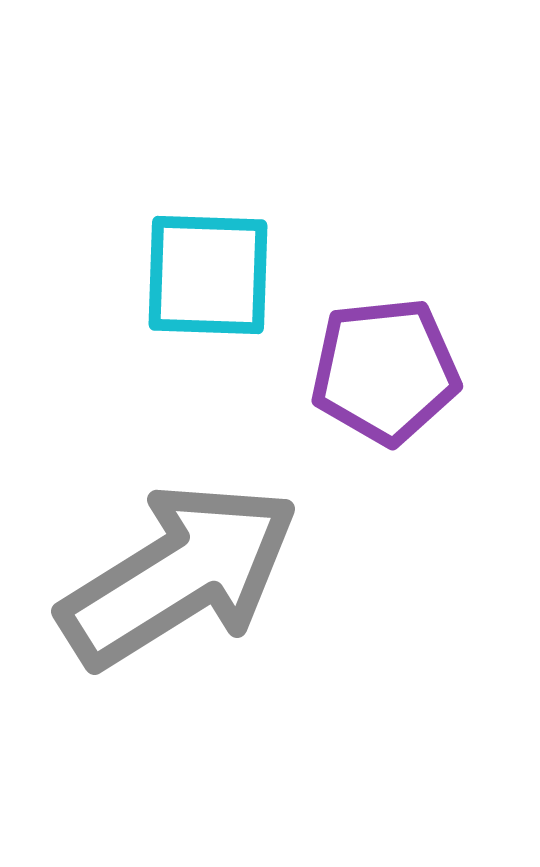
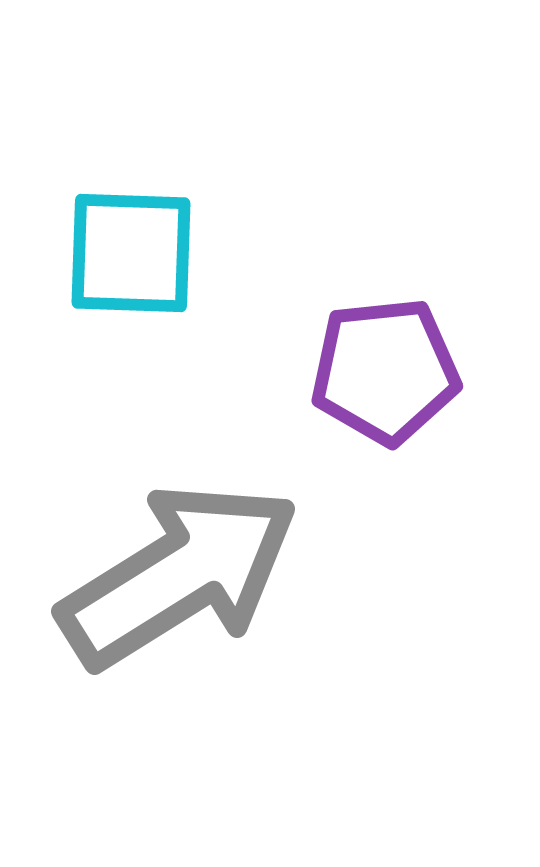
cyan square: moved 77 px left, 22 px up
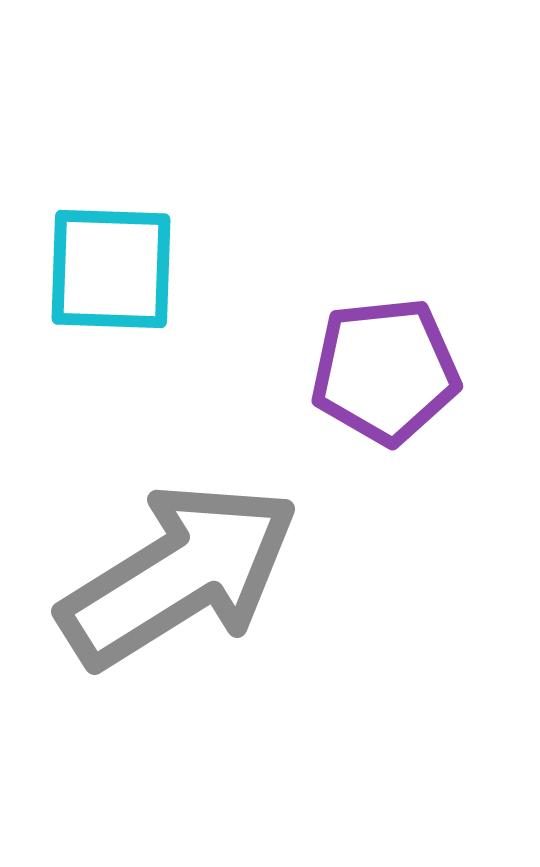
cyan square: moved 20 px left, 16 px down
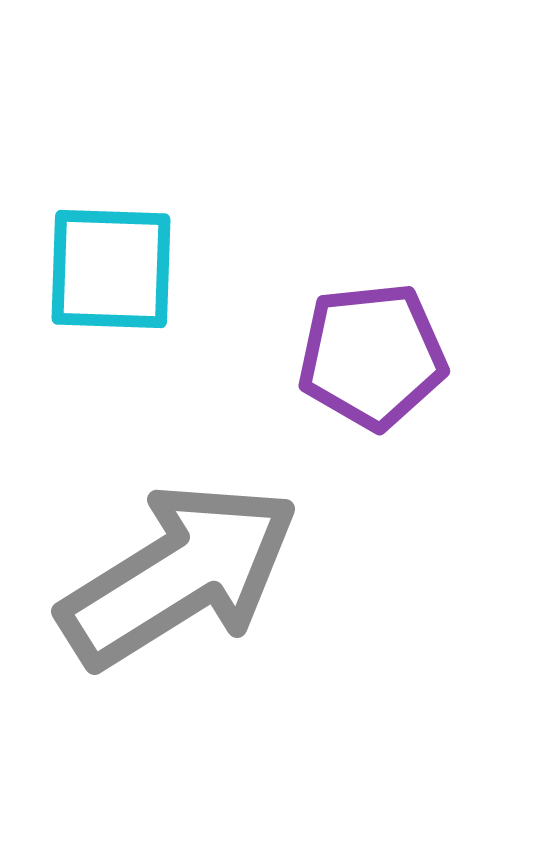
purple pentagon: moved 13 px left, 15 px up
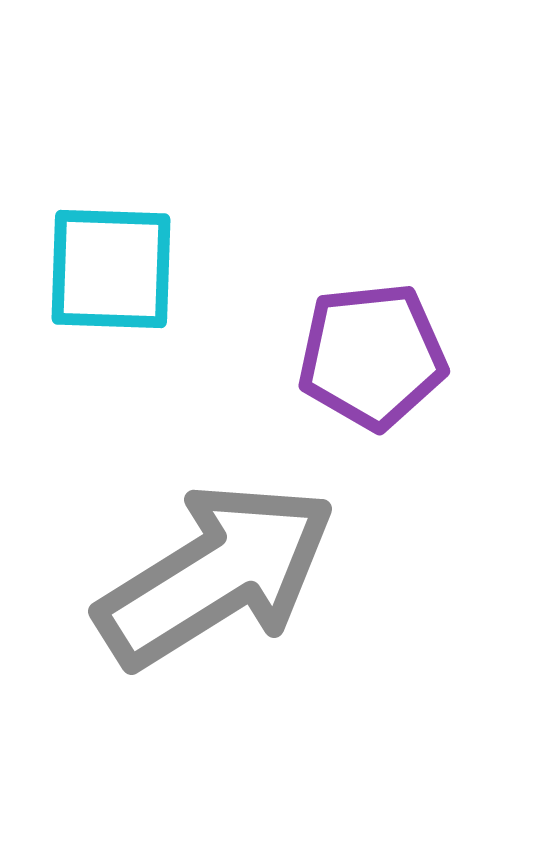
gray arrow: moved 37 px right
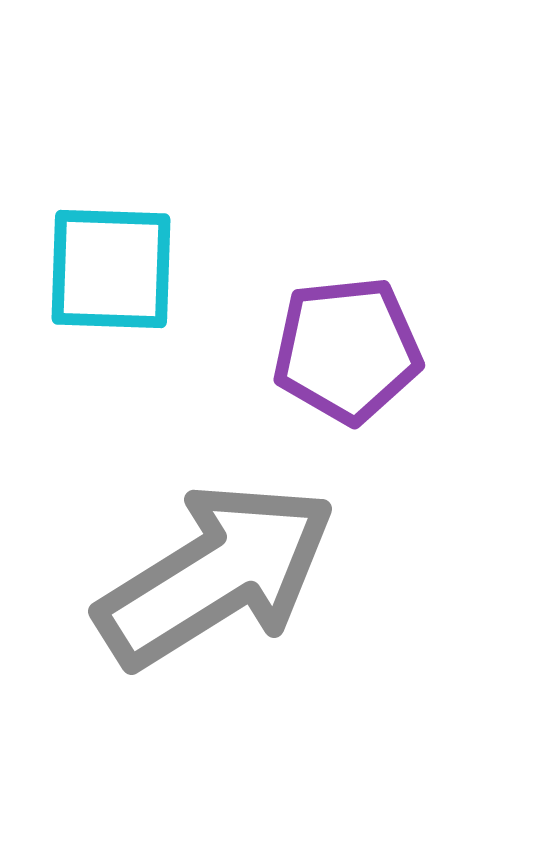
purple pentagon: moved 25 px left, 6 px up
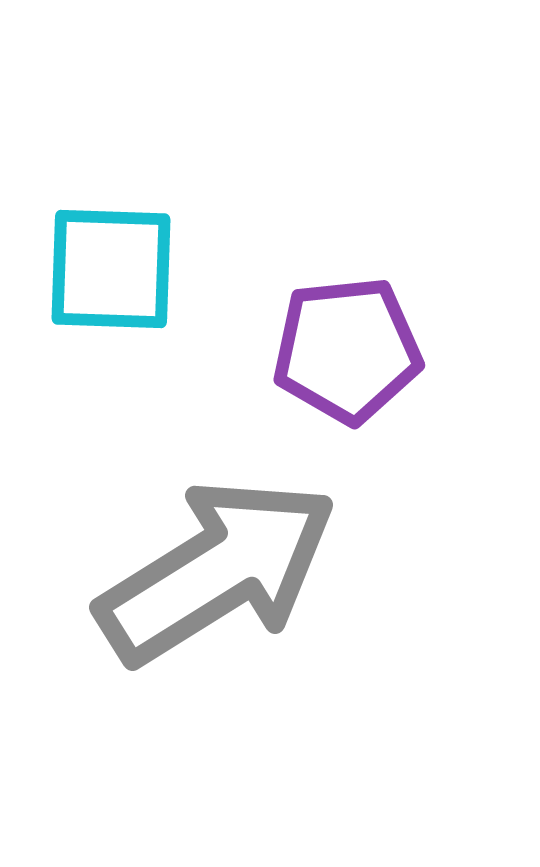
gray arrow: moved 1 px right, 4 px up
